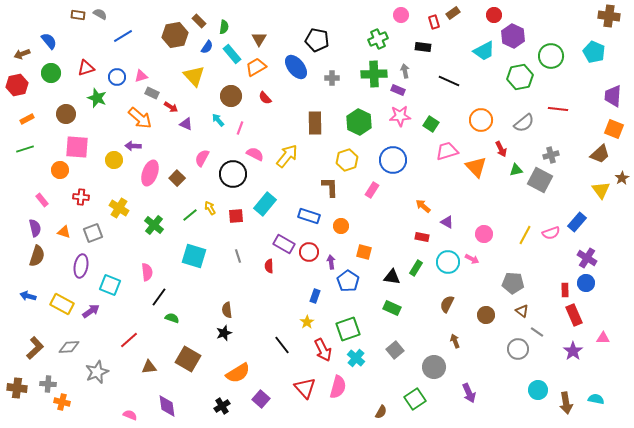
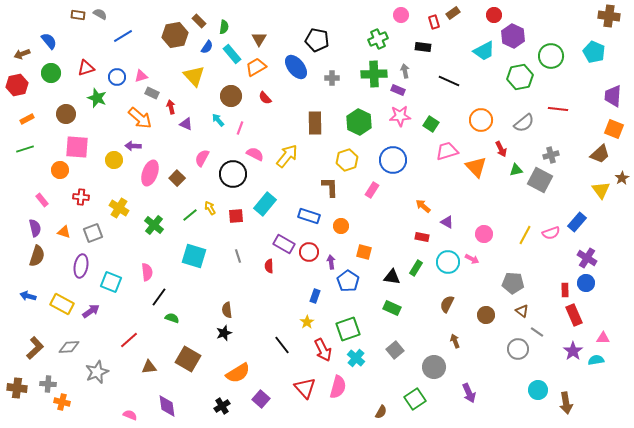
red arrow at (171, 107): rotated 136 degrees counterclockwise
cyan square at (110, 285): moved 1 px right, 3 px up
cyan semicircle at (596, 399): moved 39 px up; rotated 21 degrees counterclockwise
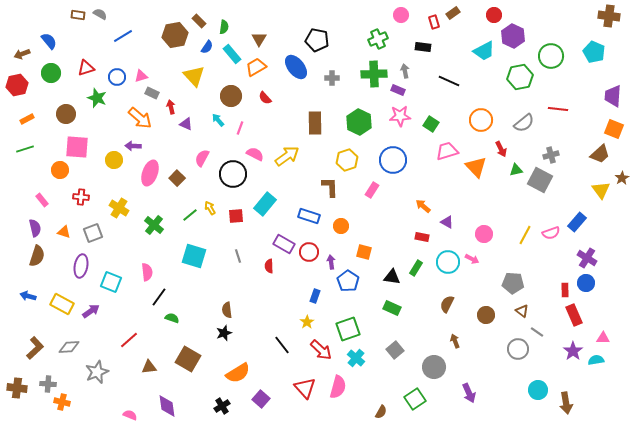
yellow arrow at (287, 156): rotated 15 degrees clockwise
red arrow at (323, 350): moved 2 px left; rotated 20 degrees counterclockwise
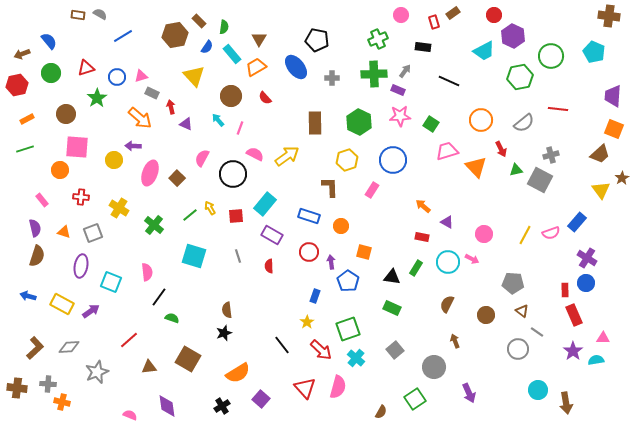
gray arrow at (405, 71): rotated 48 degrees clockwise
green star at (97, 98): rotated 18 degrees clockwise
purple rectangle at (284, 244): moved 12 px left, 9 px up
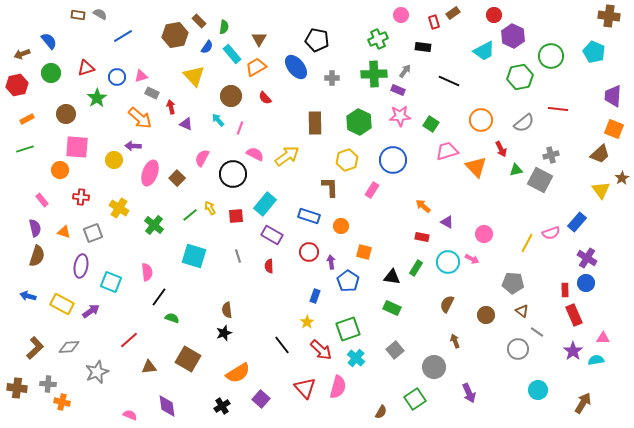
yellow line at (525, 235): moved 2 px right, 8 px down
brown arrow at (566, 403): moved 17 px right; rotated 140 degrees counterclockwise
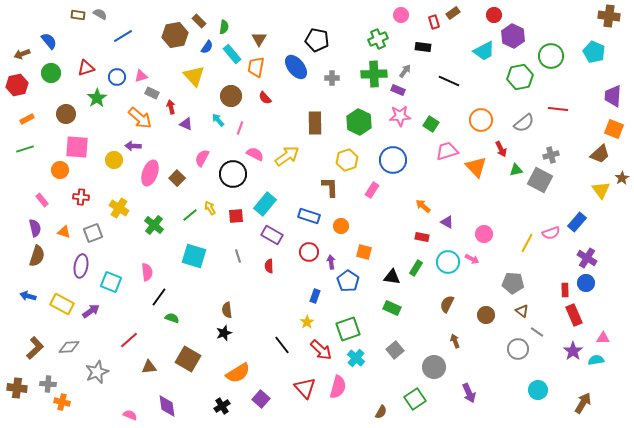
orange trapezoid at (256, 67): rotated 50 degrees counterclockwise
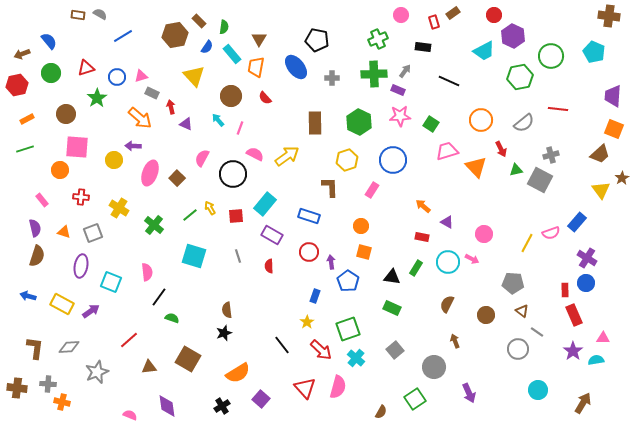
orange circle at (341, 226): moved 20 px right
brown L-shape at (35, 348): rotated 40 degrees counterclockwise
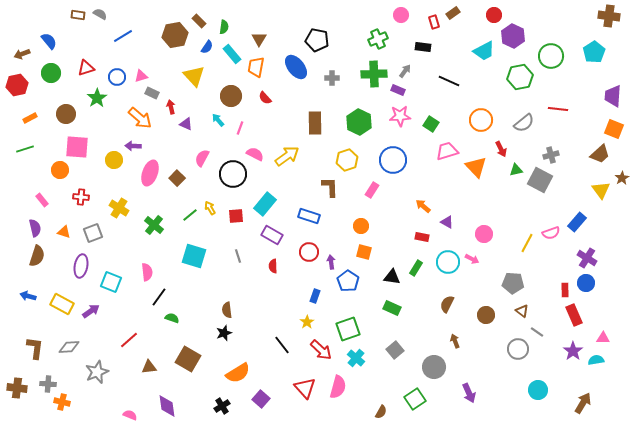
cyan pentagon at (594, 52): rotated 15 degrees clockwise
orange rectangle at (27, 119): moved 3 px right, 1 px up
red semicircle at (269, 266): moved 4 px right
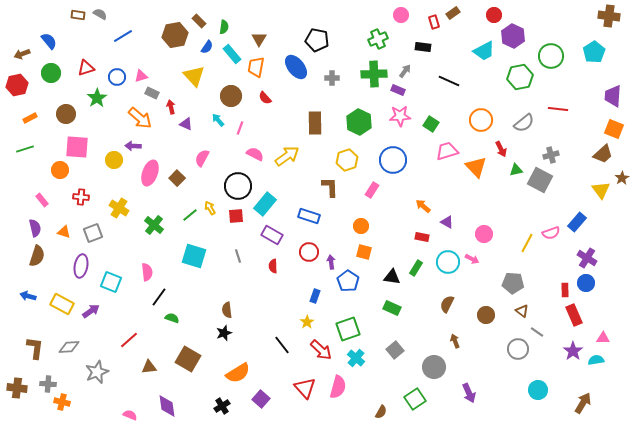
brown trapezoid at (600, 154): moved 3 px right
black circle at (233, 174): moved 5 px right, 12 px down
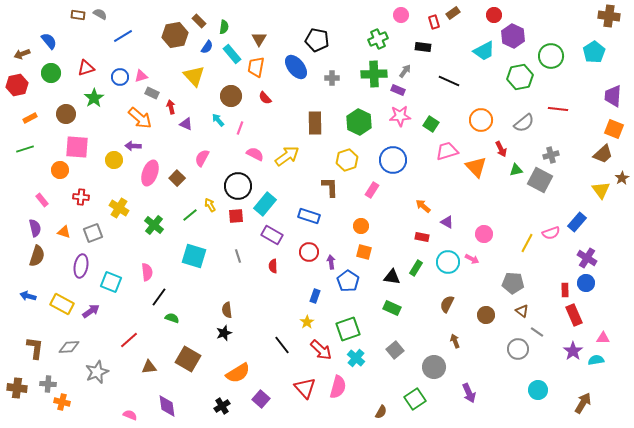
blue circle at (117, 77): moved 3 px right
green star at (97, 98): moved 3 px left
yellow arrow at (210, 208): moved 3 px up
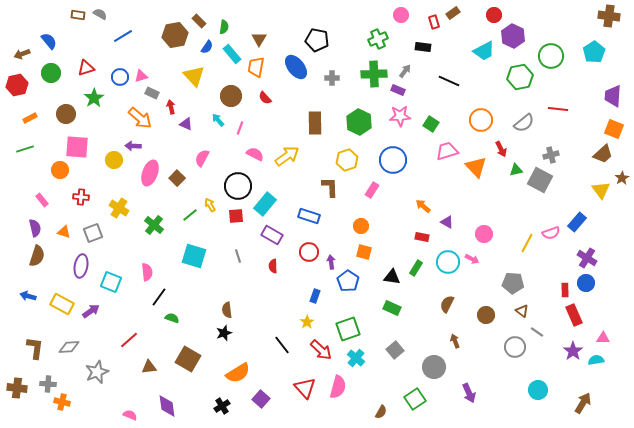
gray circle at (518, 349): moved 3 px left, 2 px up
